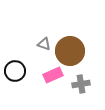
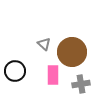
gray triangle: rotated 24 degrees clockwise
brown circle: moved 2 px right, 1 px down
pink rectangle: rotated 66 degrees counterclockwise
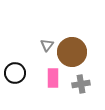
gray triangle: moved 3 px right, 1 px down; rotated 24 degrees clockwise
black circle: moved 2 px down
pink rectangle: moved 3 px down
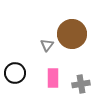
brown circle: moved 18 px up
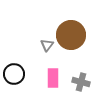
brown circle: moved 1 px left, 1 px down
black circle: moved 1 px left, 1 px down
gray cross: moved 2 px up; rotated 24 degrees clockwise
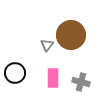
black circle: moved 1 px right, 1 px up
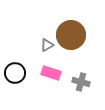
gray triangle: rotated 24 degrees clockwise
pink rectangle: moved 2 px left, 5 px up; rotated 72 degrees counterclockwise
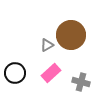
pink rectangle: rotated 60 degrees counterclockwise
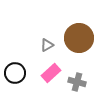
brown circle: moved 8 px right, 3 px down
gray cross: moved 4 px left
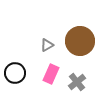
brown circle: moved 1 px right, 3 px down
pink rectangle: moved 1 px down; rotated 24 degrees counterclockwise
gray cross: rotated 36 degrees clockwise
